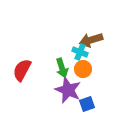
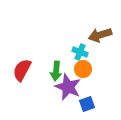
brown arrow: moved 9 px right, 5 px up
green arrow: moved 6 px left, 3 px down; rotated 24 degrees clockwise
purple star: moved 3 px up
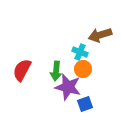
purple star: rotated 8 degrees counterclockwise
blue square: moved 2 px left
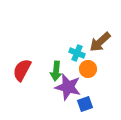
brown arrow: moved 7 px down; rotated 25 degrees counterclockwise
cyan cross: moved 3 px left, 1 px down
orange circle: moved 5 px right
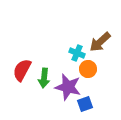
green arrow: moved 12 px left, 7 px down
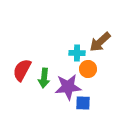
cyan cross: rotated 21 degrees counterclockwise
purple star: rotated 20 degrees counterclockwise
blue square: moved 2 px left, 1 px up; rotated 21 degrees clockwise
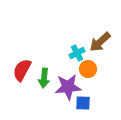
cyan cross: rotated 28 degrees counterclockwise
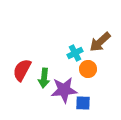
cyan cross: moved 2 px left
purple star: moved 4 px left, 3 px down
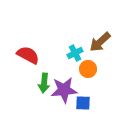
red semicircle: moved 6 px right, 15 px up; rotated 90 degrees clockwise
green arrow: moved 5 px down
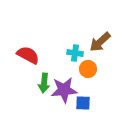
cyan cross: rotated 35 degrees clockwise
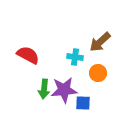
cyan cross: moved 4 px down
orange circle: moved 10 px right, 4 px down
green arrow: moved 6 px down
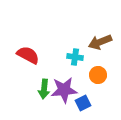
brown arrow: rotated 20 degrees clockwise
orange circle: moved 2 px down
blue square: rotated 28 degrees counterclockwise
